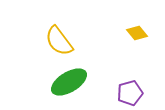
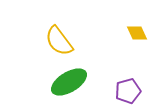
yellow diamond: rotated 15 degrees clockwise
purple pentagon: moved 2 px left, 2 px up
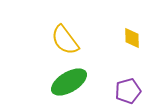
yellow diamond: moved 5 px left, 5 px down; rotated 25 degrees clockwise
yellow semicircle: moved 6 px right, 1 px up
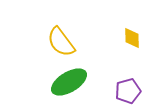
yellow semicircle: moved 4 px left, 2 px down
